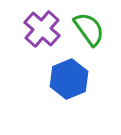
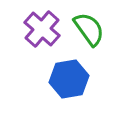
blue hexagon: rotated 12 degrees clockwise
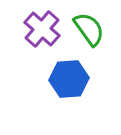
blue hexagon: rotated 6 degrees clockwise
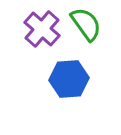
green semicircle: moved 3 px left, 5 px up
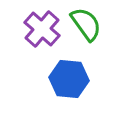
blue hexagon: rotated 9 degrees clockwise
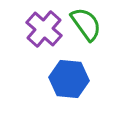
purple cross: moved 2 px right
